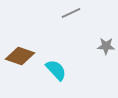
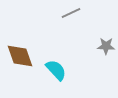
brown diamond: rotated 52 degrees clockwise
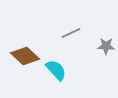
gray line: moved 20 px down
brown diamond: moved 5 px right; rotated 28 degrees counterclockwise
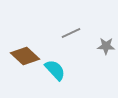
cyan semicircle: moved 1 px left
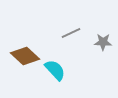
gray star: moved 3 px left, 4 px up
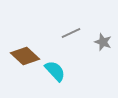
gray star: rotated 18 degrees clockwise
cyan semicircle: moved 1 px down
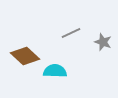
cyan semicircle: rotated 45 degrees counterclockwise
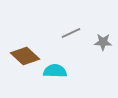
gray star: rotated 18 degrees counterclockwise
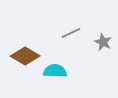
gray star: rotated 24 degrees clockwise
brown diamond: rotated 12 degrees counterclockwise
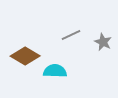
gray line: moved 2 px down
